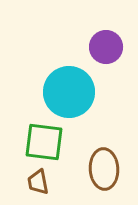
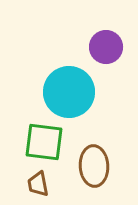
brown ellipse: moved 10 px left, 3 px up
brown trapezoid: moved 2 px down
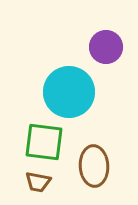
brown trapezoid: moved 2 px up; rotated 68 degrees counterclockwise
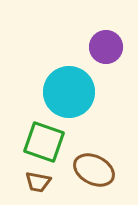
green square: rotated 12 degrees clockwise
brown ellipse: moved 4 px down; rotated 60 degrees counterclockwise
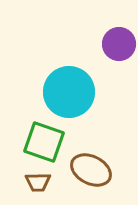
purple circle: moved 13 px right, 3 px up
brown ellipse: moved 3 px left
brown trapezoid: rotated 12 degrees counterclockwise
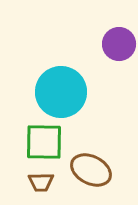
cyan circle: moved 8 px left
green square: rotated 18 degrees counterclockwise
brown trapezoid: moved 3 px right
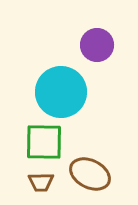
purple circle: moved 22 px left, 1 px down
brown ellipse: moved 1 px left, 4 px down
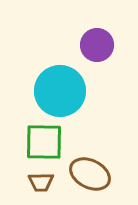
cyan circle: moved 1 px left, 1 px up
